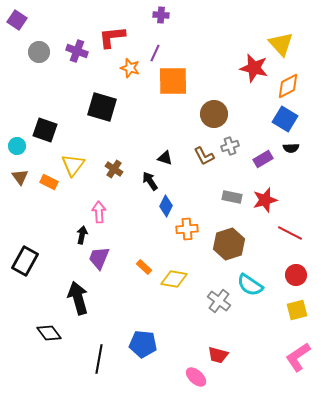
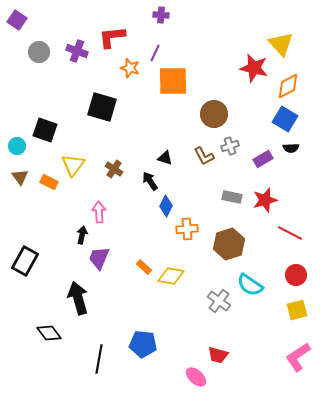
yellow diamond at (174, 279): moved 3 px left, 3 px up
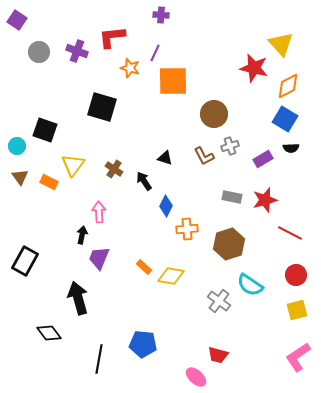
black arrow at (150, 181): moved 6 px left
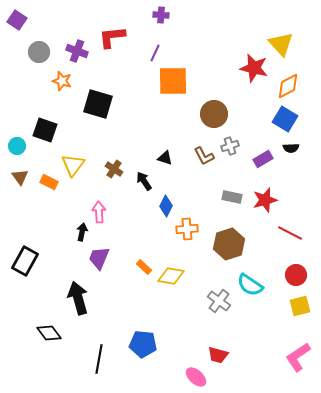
orange star at (130, 68): moved 68 px left, 13 px down
black square at (102, 107): moved 4 px left, 3 px up
black arrow at (82, 235): moved 3 px up
yellow square at (297, 310): moved 3 px right, 4 px up
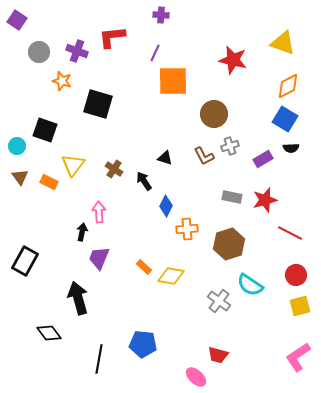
yellow triangle at (281, 44): moved 2 px right, 1 px up; rotated 28 degrees counterclockwise
red star at (254, 68): moved 21 px left, 8 px up
